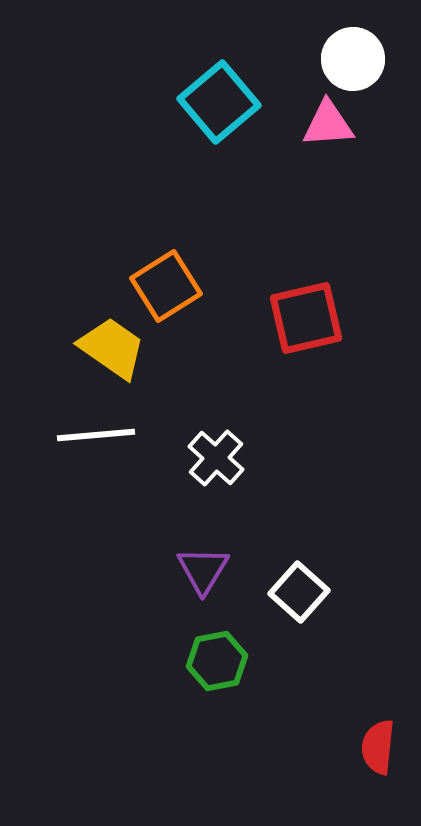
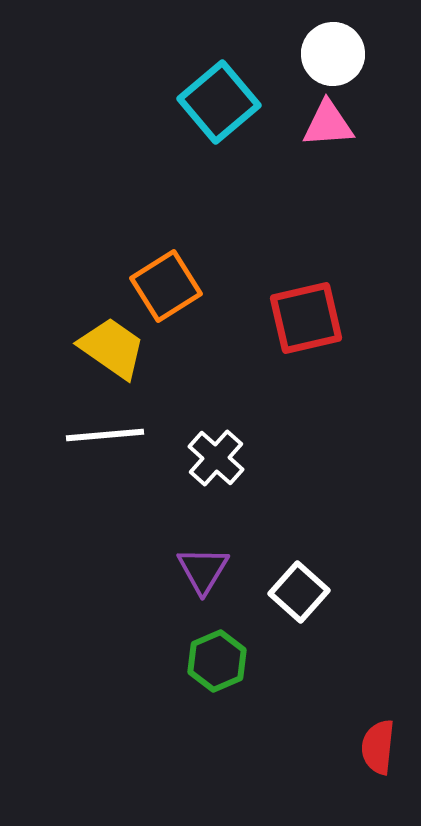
white circle: moved 20 px left, 5 px up
white line: moved 9 px right
green hexagon: rotated 12 degrees counterclockwise
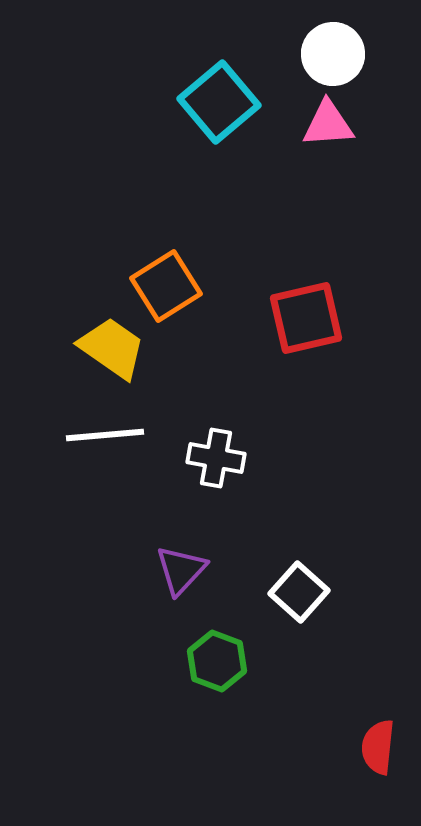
white cross: rotated 32 degrees counterclockwise
purple triangle: moved 22 px left; rotated 12 degrees clockwise
green hexagon: rotated 16 degrees counterclockwise
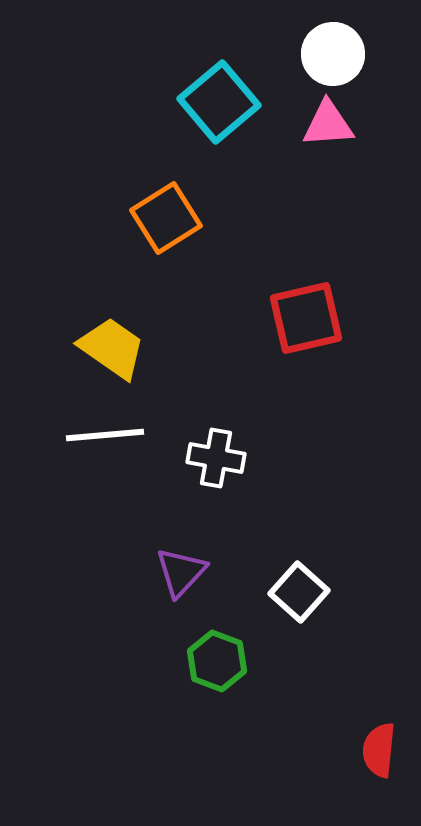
orange square: moved 68 px up
purple triangle: moved 2 px down
red semicircle: moved 1 px right, 3 px down
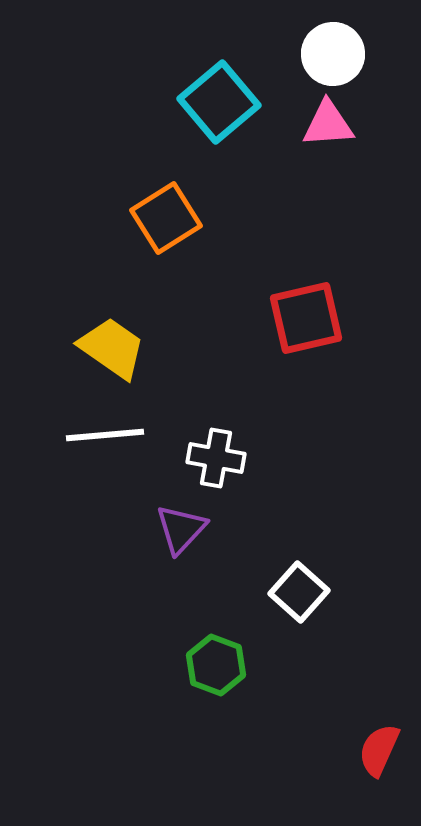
purple triangle: moved 43 px up
green hexagon: moved 1 px left, 4 px down
red semicircle: rotated 18 degrees clockwise
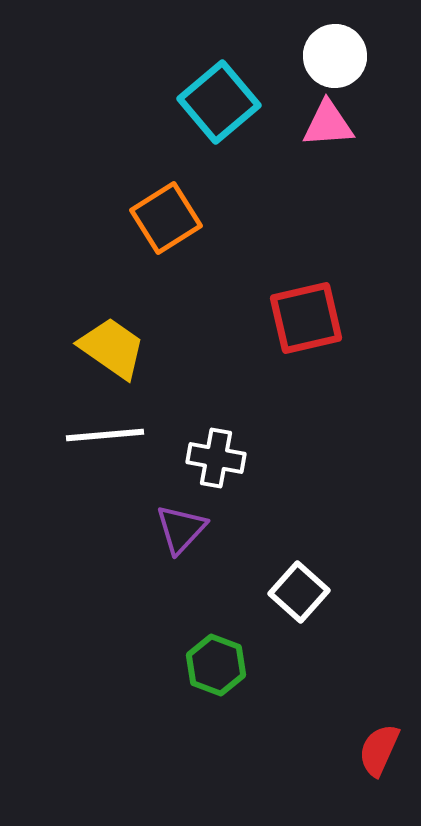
white circle: moved 2 px right, 2 px down
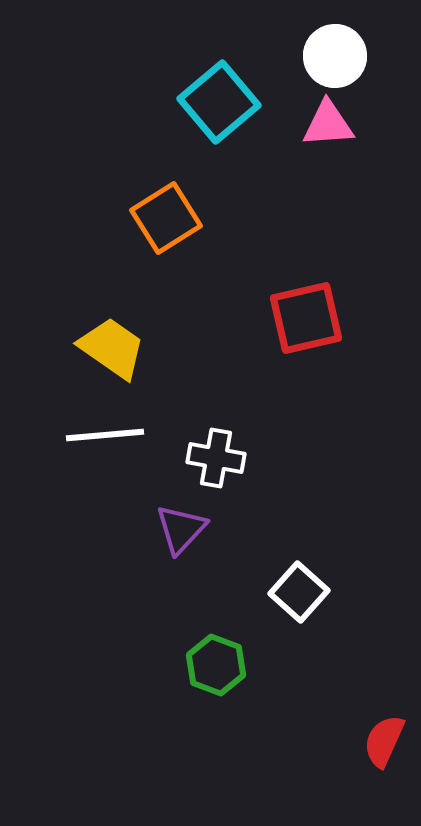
red semicircle: moved 5 px right, 9 px up
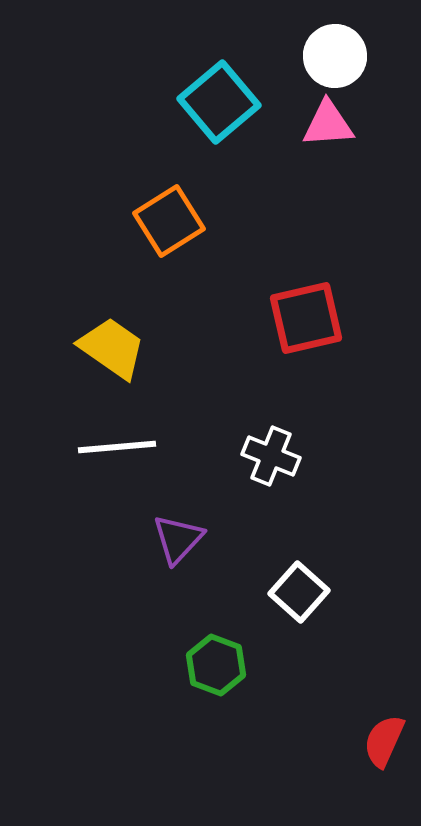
orange square: moved 3 px right, 3 px down
white line: moved 12 px right, 12 px down
white cross: moved 55 px right, 2 px up; rotated 12 degrees clockwise
purple triangle: moved 3 px left, 10 px down
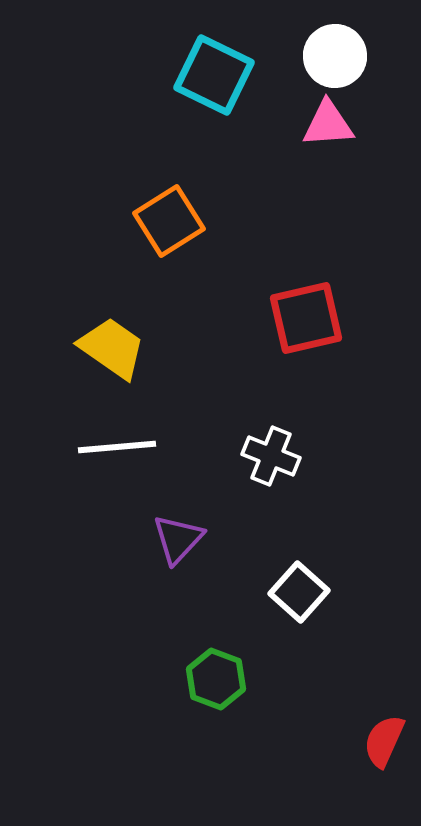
cyan square: moved 5 px left, 27 px up; rotated 24 degrees counterclockwise
green hexagon: moved 14 px down
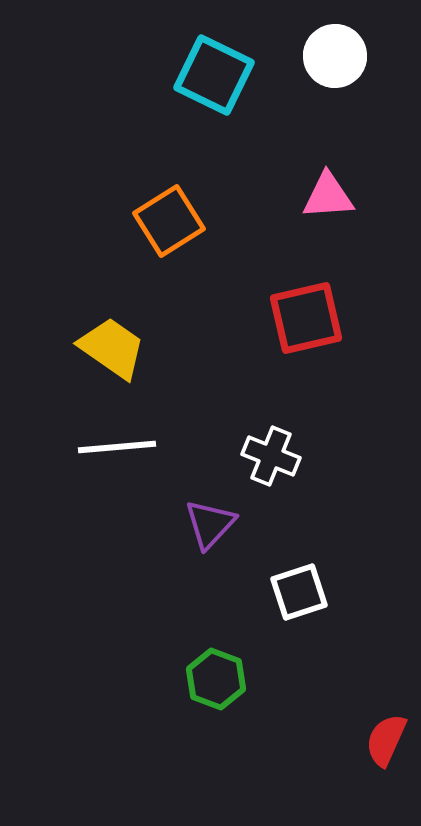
pink triangle: moved 72 px down
purple triangle: moved 32 px right, 15 px up
white square: rotated 30 degrees clockwise
red semicircle: moved 2 px right, 1 px up
